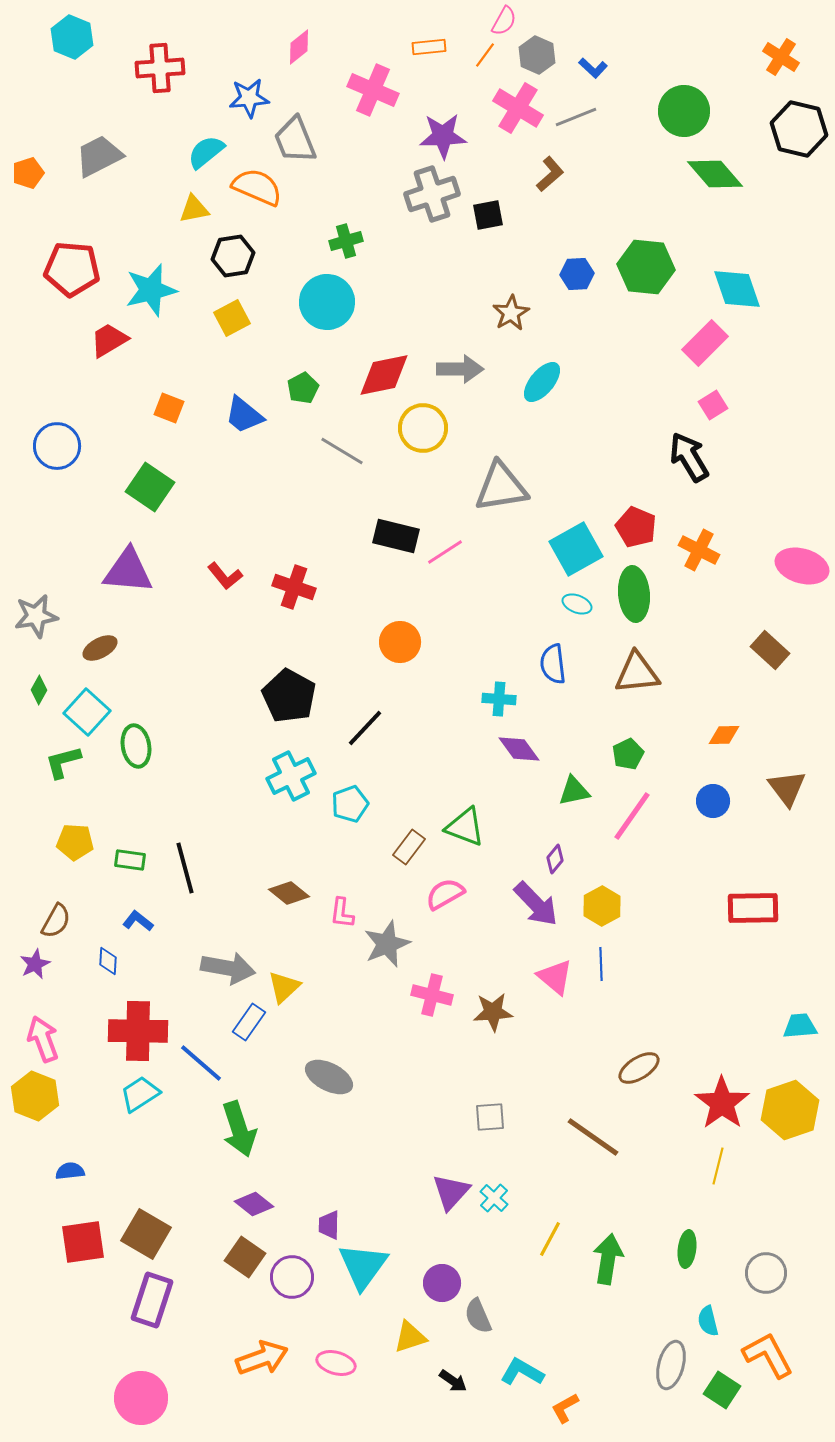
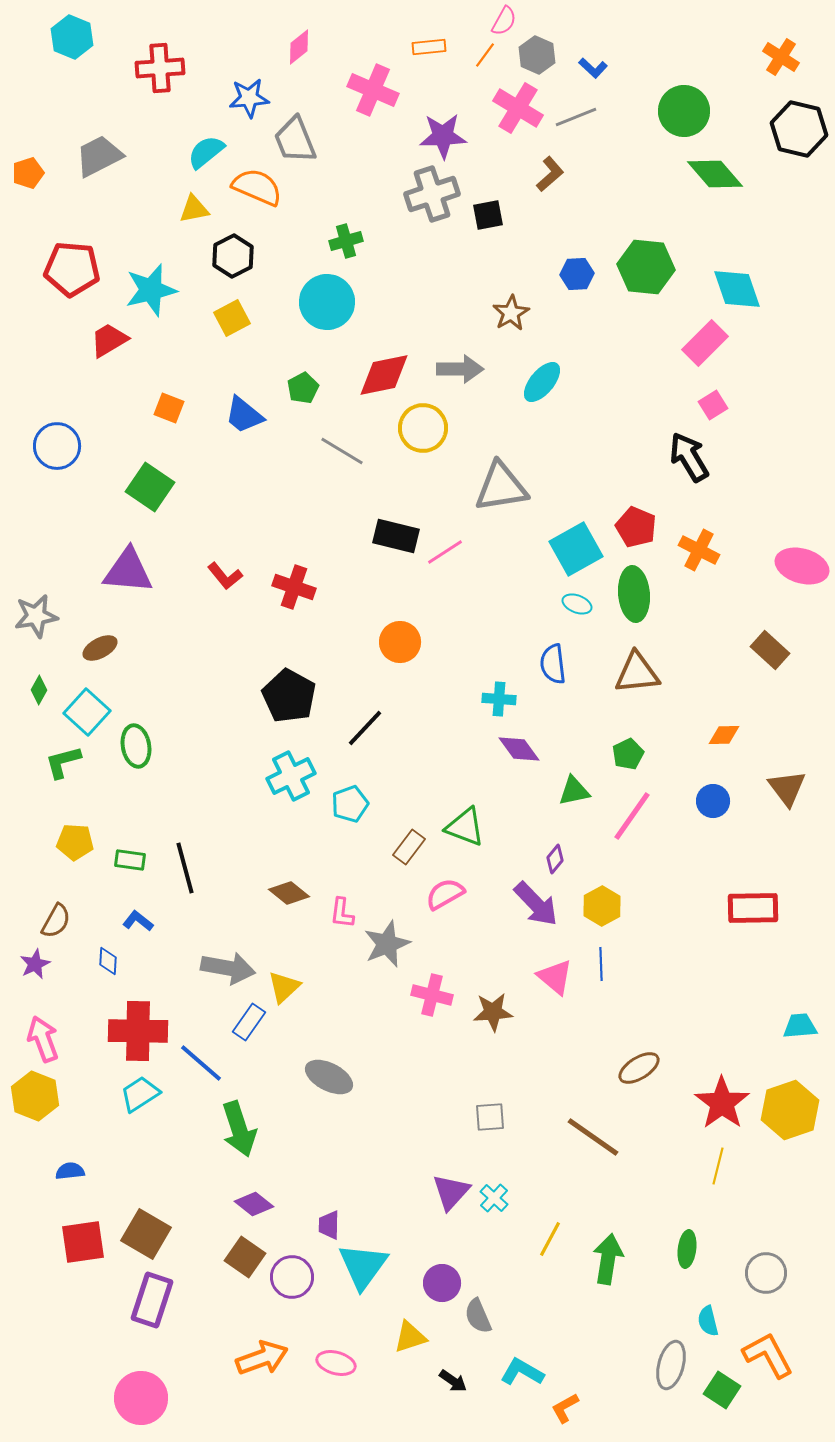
black hexagon at (233, 256): rotated 18 degrees counterclockwise
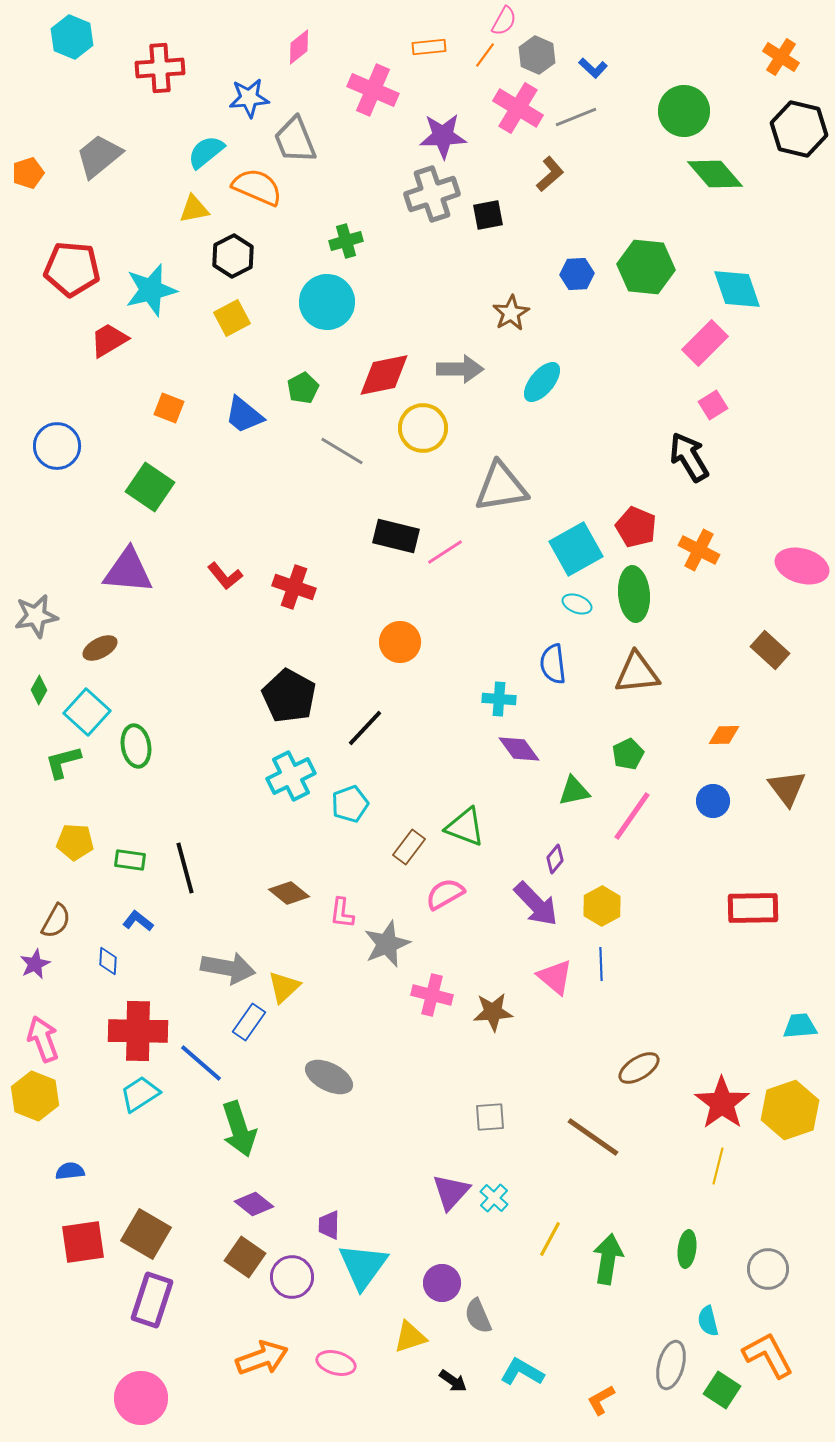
gray trapezoid at (99, 156): rotated 12 degrees counterclockwise
gray circle at (766, 1273): moved 2 px right, 4 px up
orange L-shape at (565, 1408): moved 36 px right, 8 px up
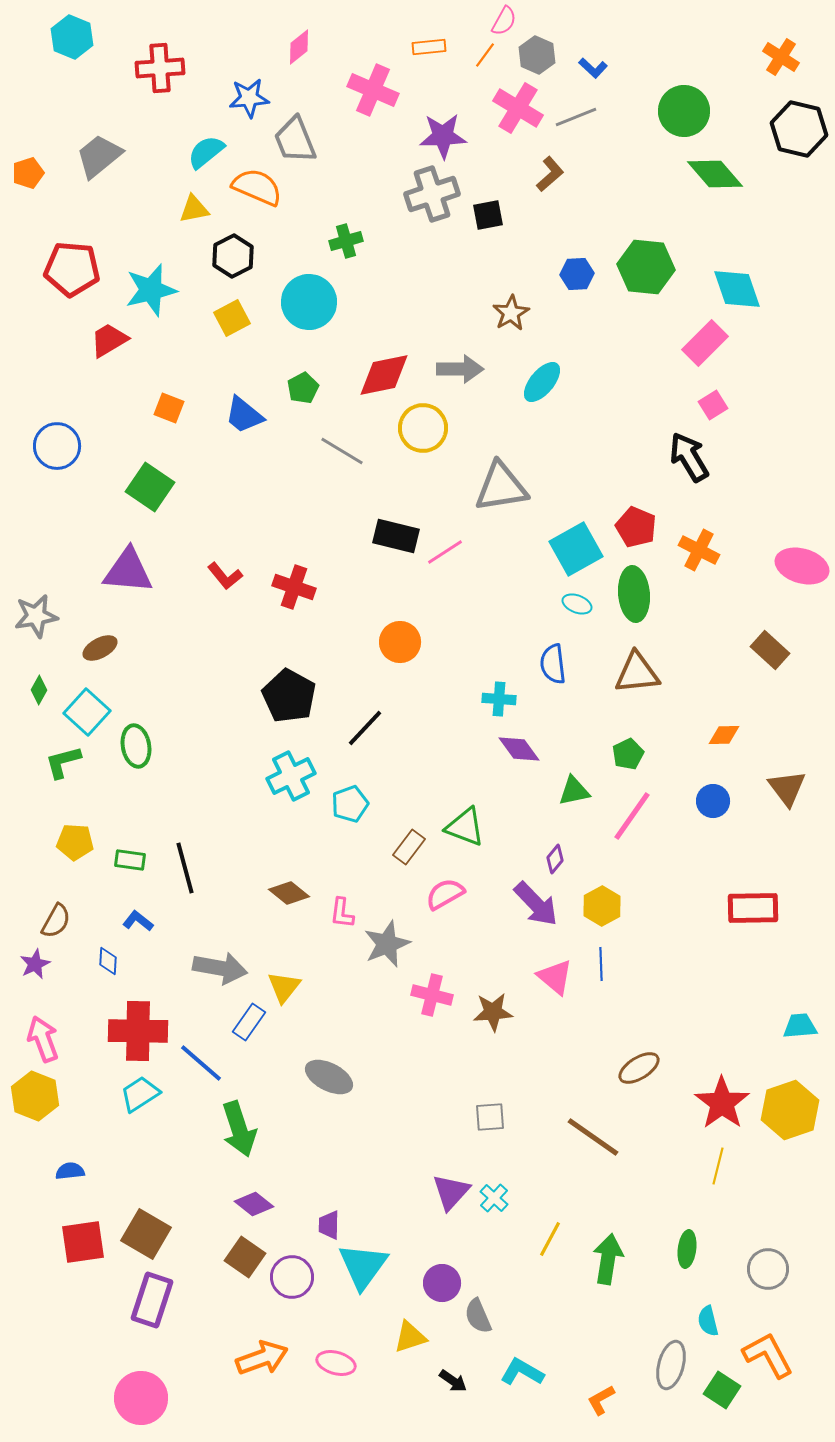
cyan circle at (327, 302): moved 18 px left
gray arrow at (228, 968): moved 8 px left
yellow triangle at (284, 987): rotated 9 degrees counterclockwise
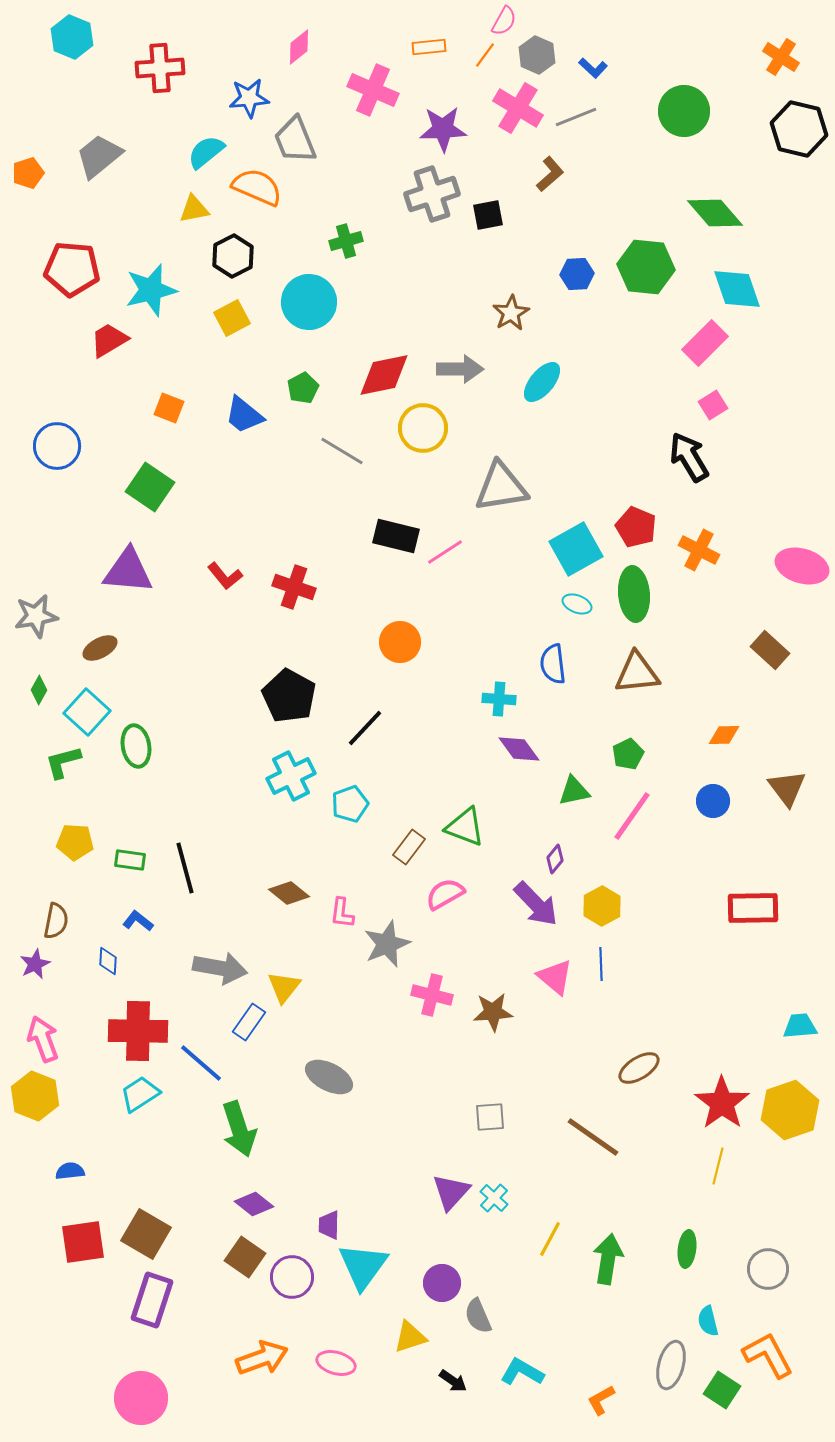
purple star at (443, 136): moved 7 px up
green diamond at (715, 174): moved 39 px down
brown semicircle at (56, 921): rotated 18 degrees counterclockwise
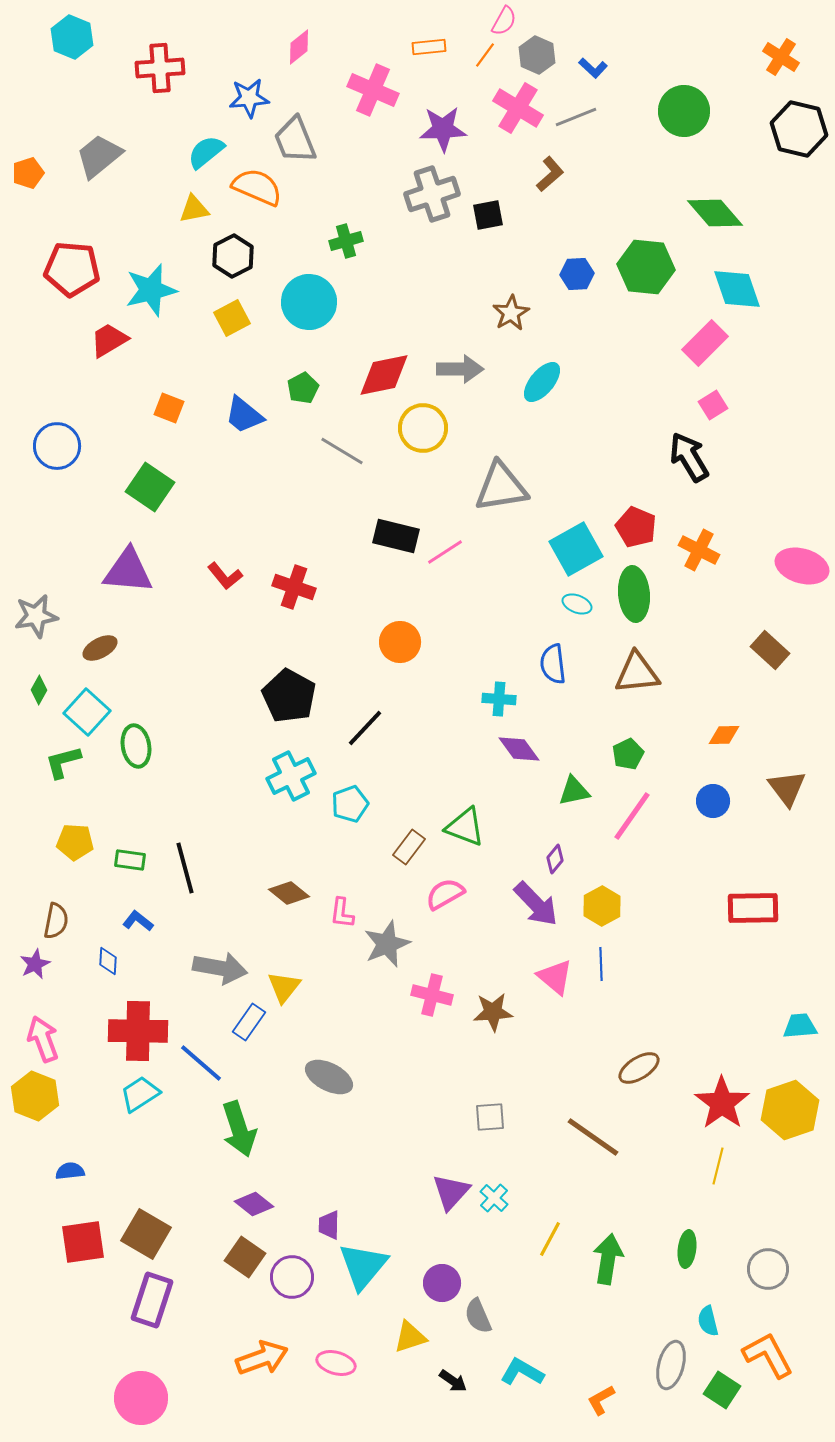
cyan triangle at (363, 1266): rotated 4 degrees clockwise
